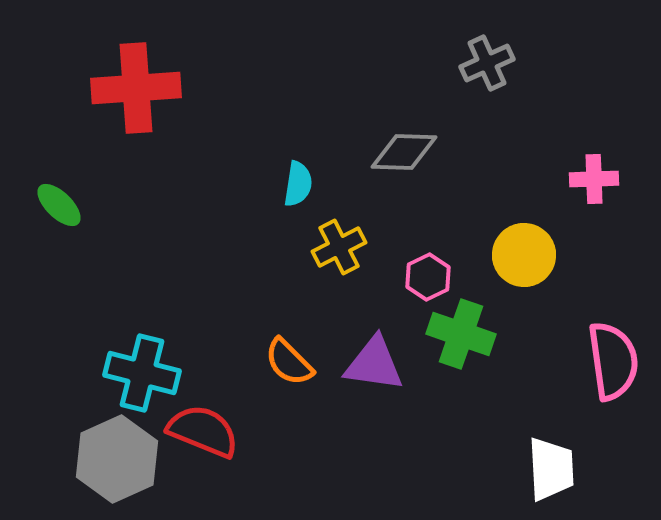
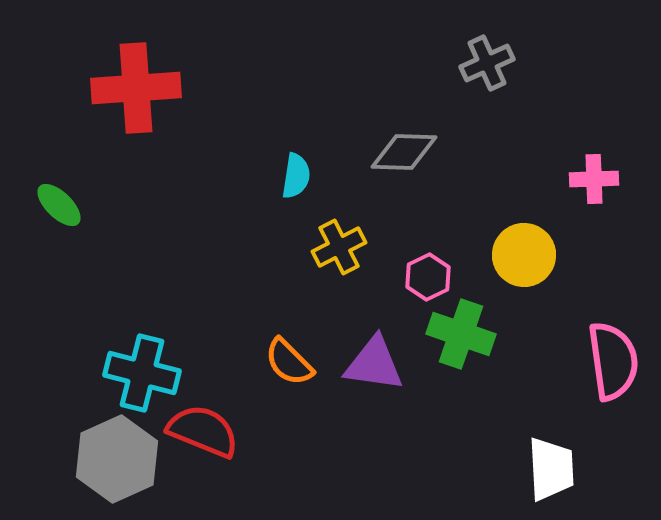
cyan semicircle: moved 2 px left, 8 px up
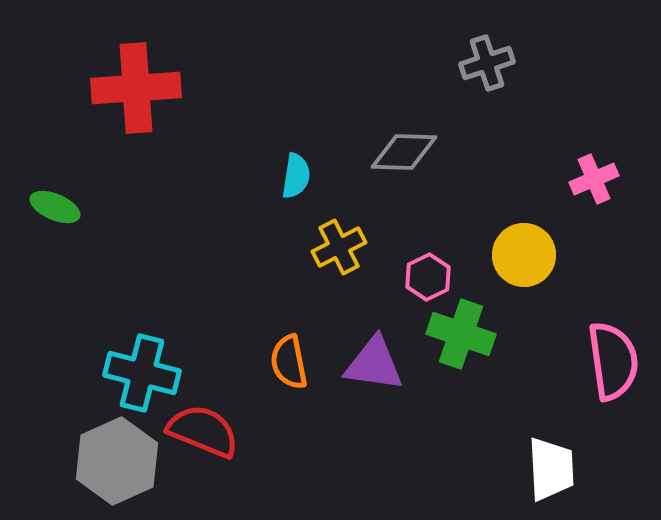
gray cross: rotated 6 degrees clockwise
pink cross: rotated 21 degrees counterclockwise
green ellipse: moved 4 px left, 2 px down; rotated 21 degrees counterclockwise
orange semicircle: rotated 34 degrees clockwise
gray hexagon: moved 2 px down
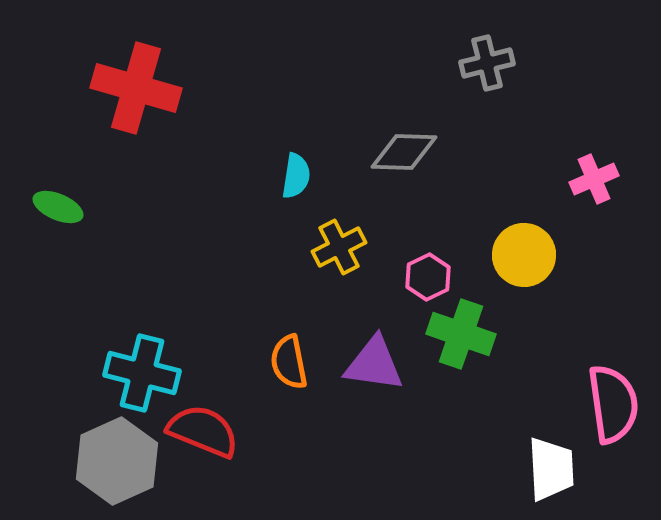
gray cross: rotated 4 degrees clockwise
red cross: rotated 20 degrees clockwise
green ellipse: moved 3 px right
pink semicircle: moved 43 px down
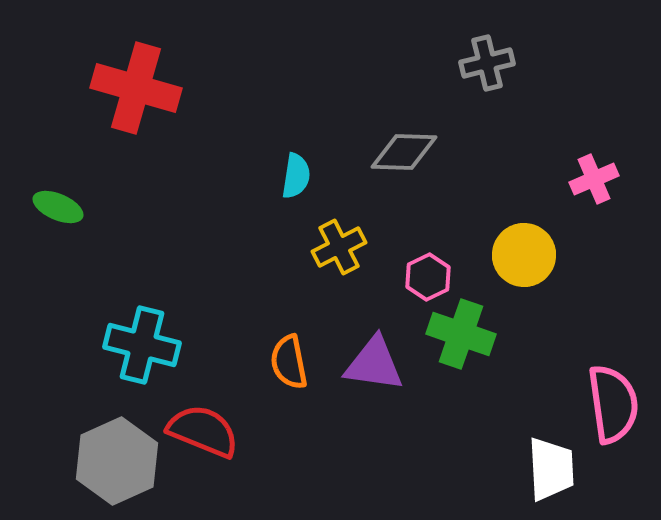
cyan cross: moved 28 px up
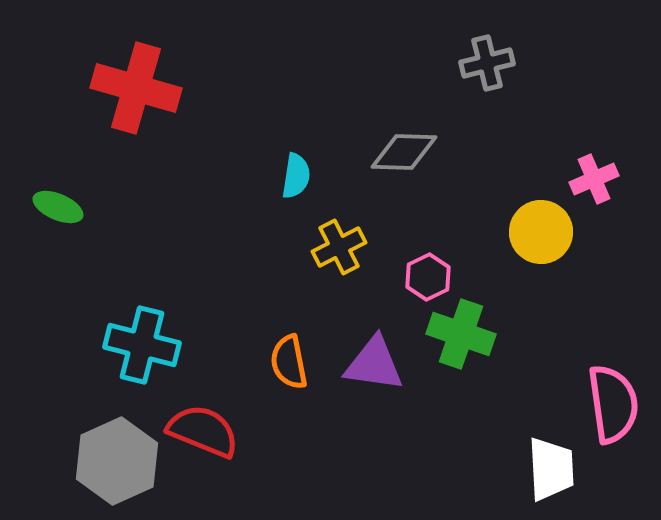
yellow circle: moved 17 px right, 23 px up
